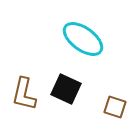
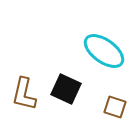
cyan ellipse: moved 21 px right, 12 px down
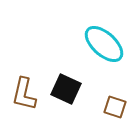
cyan ellipse: moved 7 px up; rotated 6 degrees clockwise
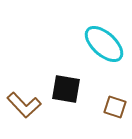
black square: rotated 16 degrees counterclockwise
brown L-shape: moved 11 px down; rotated 56 degrees counterclockwise
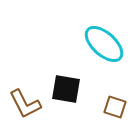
brown L-shape: moved 1 px right, 1 px up; rotated 16 degrees clockwise
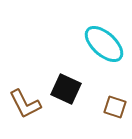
black square: rotated 16 degrees clockwise
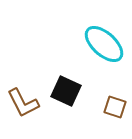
black square: moved 2 px down
brown L-shape: moved 2 px left, 1 px up
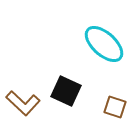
brown L-shape: rotated 20 degrees counterclockwise
